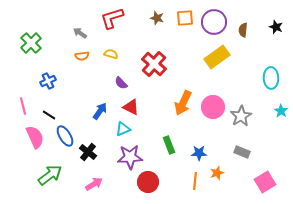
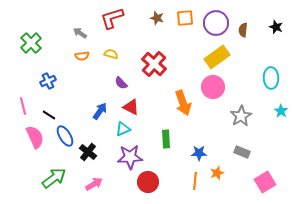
purple circle: moved 2 px right, 1 px down
orange arrow: rotated 45 degrees counterclockwise
pink circle: moved 20 px up
green rectangle: moved 3 px left, 6 px up; rotated 18 degrees clockwise
green arrow: moved 4 px right, 3 px down
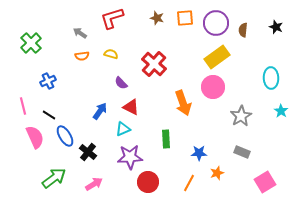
orange line: moved 6 px left, 2 px down; rotated 24 degrees clockwise
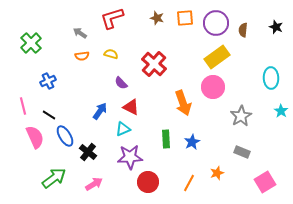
blue star: moved 7 px left, 11 px up; rotated 28 degrees counterclockwise
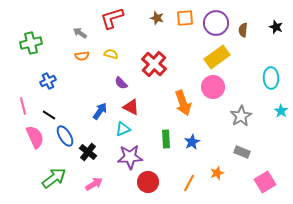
green cross: rotated 30 degrees clockwise
